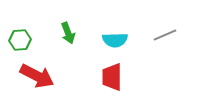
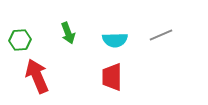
gray line: moved 4 px left
red arrow: rotated 140 degrees counterclockwise
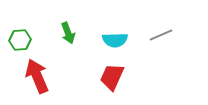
red trapezoid: rotated 24 degrees clockwise
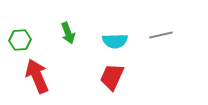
gray line: rotated 10 degrees clockwise
cyan semicircle: moved 1 px down
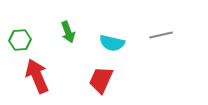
green arrow: moved 1 px up
cyan semicircle: moved 3 px left, 2 px down; rotated 15 degrees clockwise
red trapezoid: moved 11 px left, 3 px down
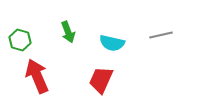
green hexagon: rotated 20 degrees clockwise
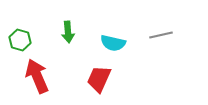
green arrow: rotated 15 degrees clockwise
cyan semicircle: moved 1 px right
red trapezoid: moved 2 px left, 1 px up
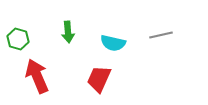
green hexagon: moved 2 px left, 1 px up
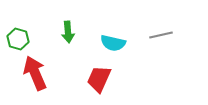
red arrow: moved 2 px left, 3 px up
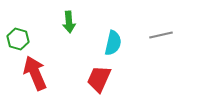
green arrow: moved 1 px right, 10 px up
cyan semicircle: rotated 90 degrees counterclockwise
